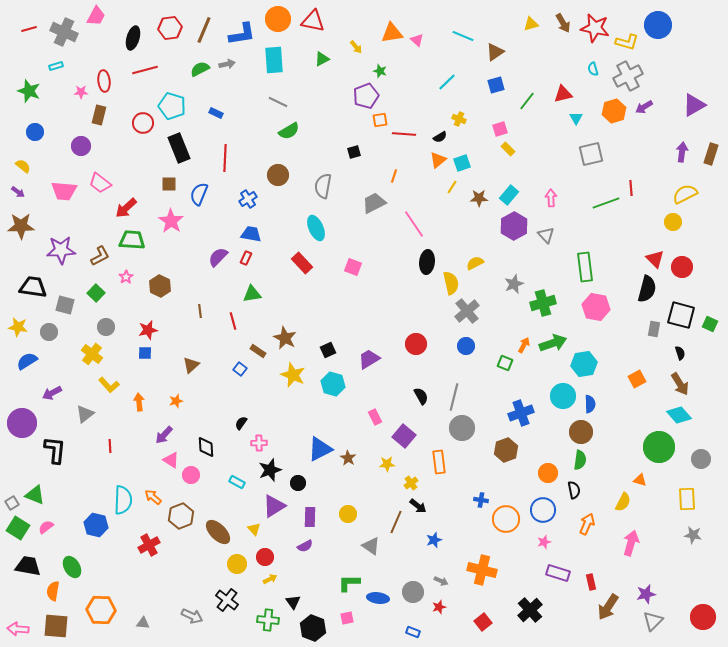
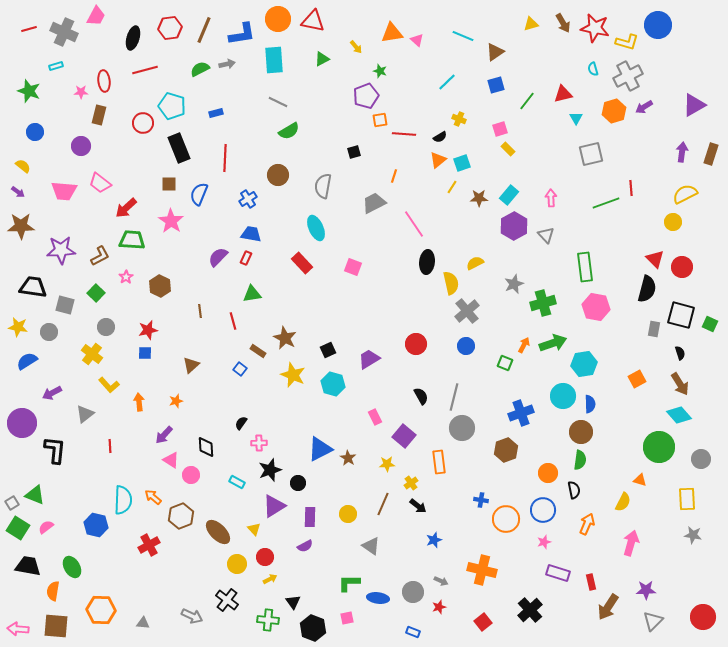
blue rectangle at (216, 113): rotated 40 degrees counterclockwise
brown line at (396, 522): moved 13 px left, 18 px up
purple star at (646, 594): moved 4 px up; rotated 12 degrees clockwise
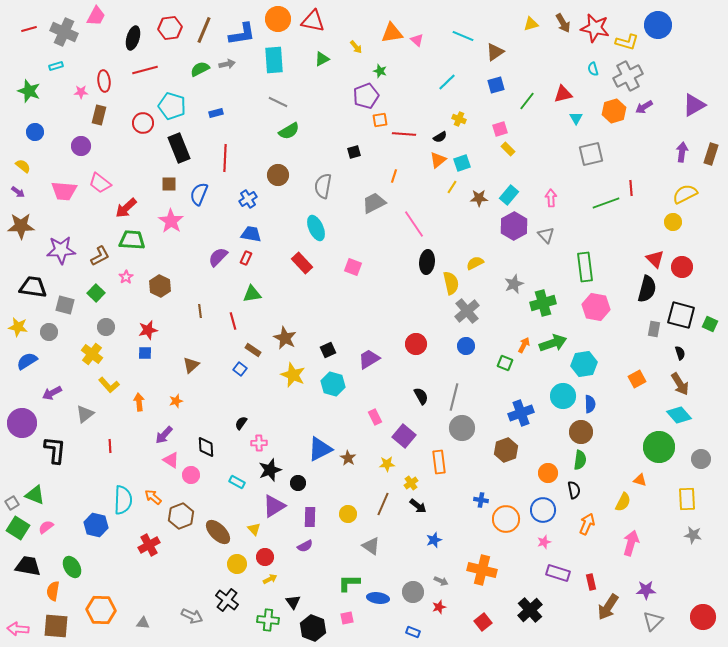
brown rectangle at (258, 351): moved 5 px left, 1 px up
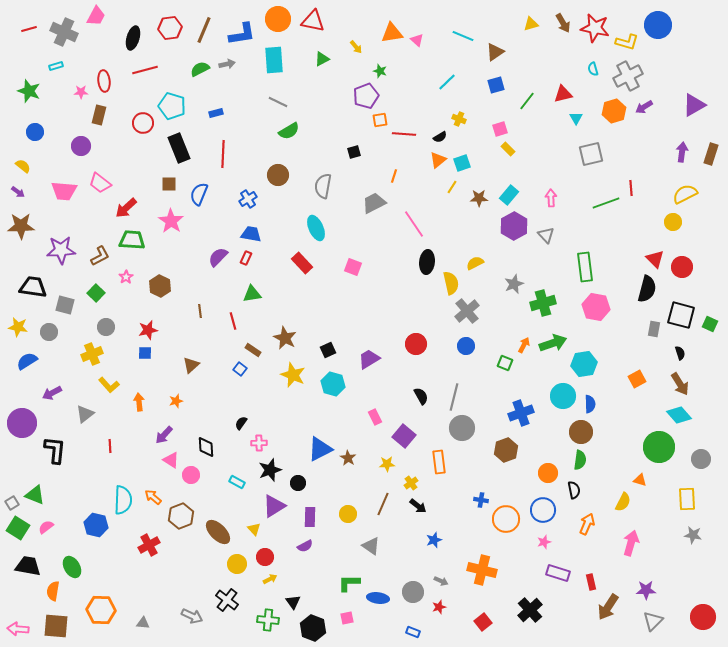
red line at (225, 158): moved 2 px left, 4 px up
yellow cross at (92, 354): rotated 30 degrees clockwise
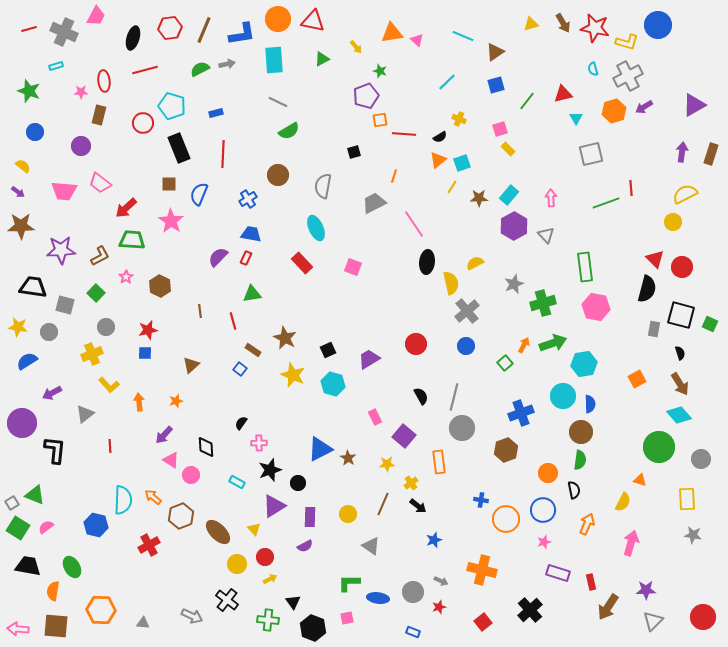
green square at (505, 363): rotated 28 degrees clockwise
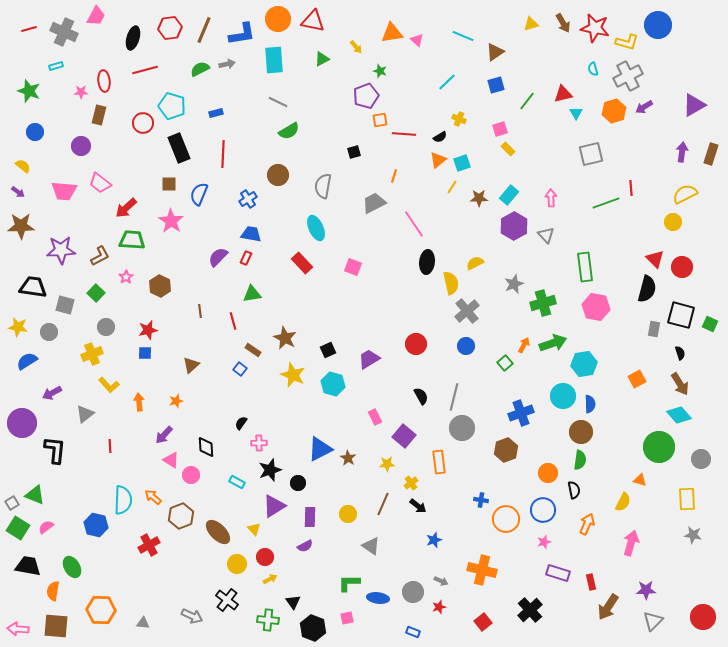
cyan triangle at (576, 118): moved 5 px up
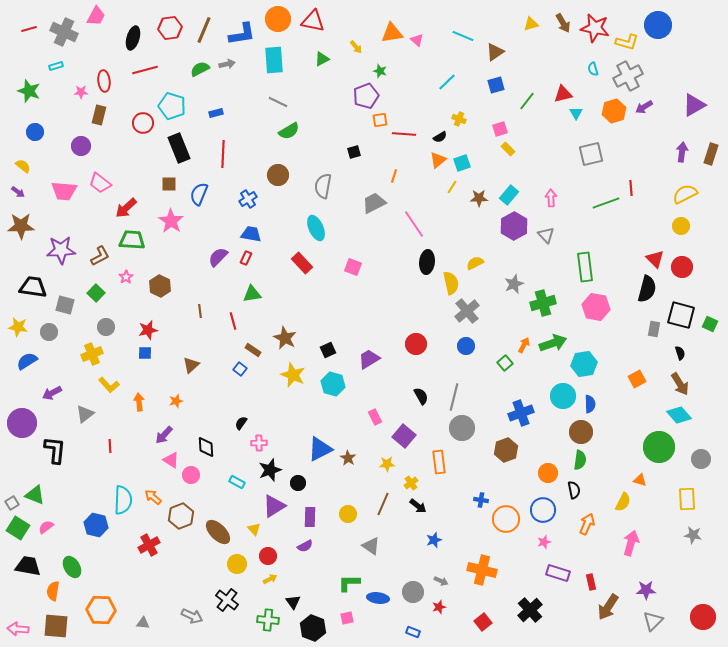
yellow circle at (673, 222): moved 8 px right, 4 px down
red circle at (265, 557): moved 3 px right, 1 px up
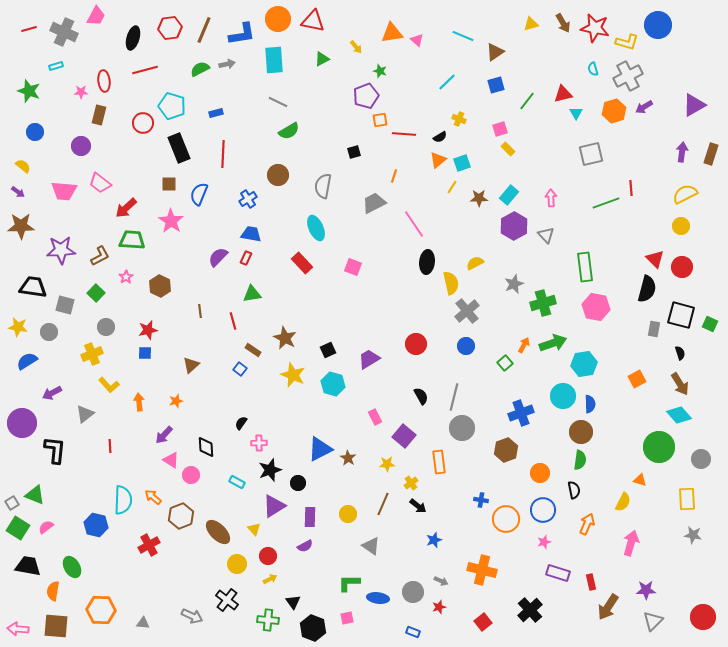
orange circle at (548, 473): moved 8 px left
